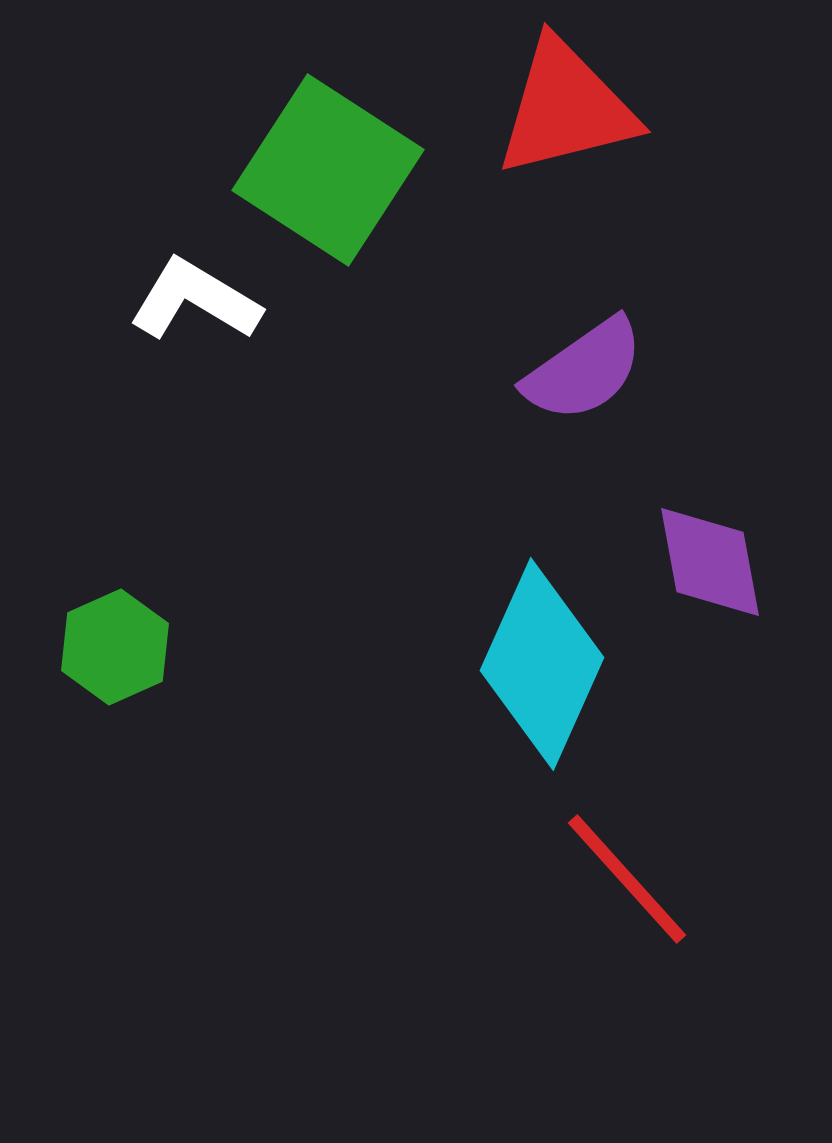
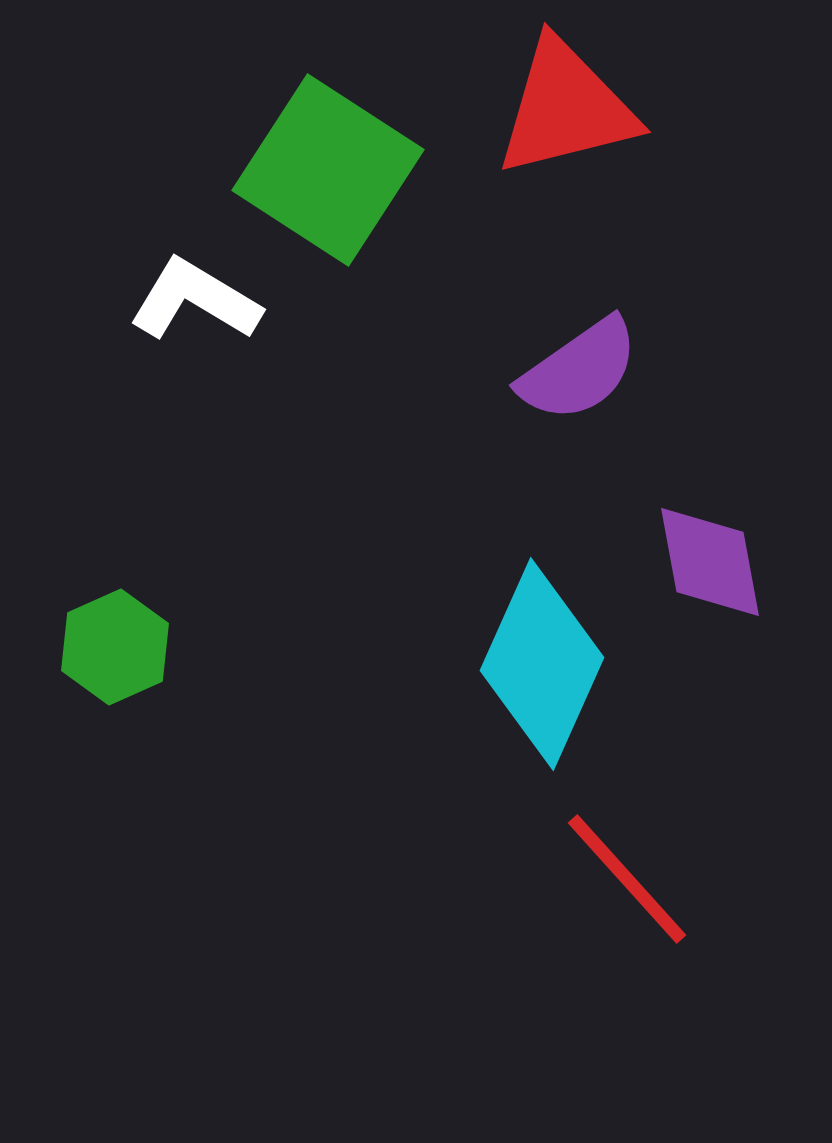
purple semicircle: moved 5 px left
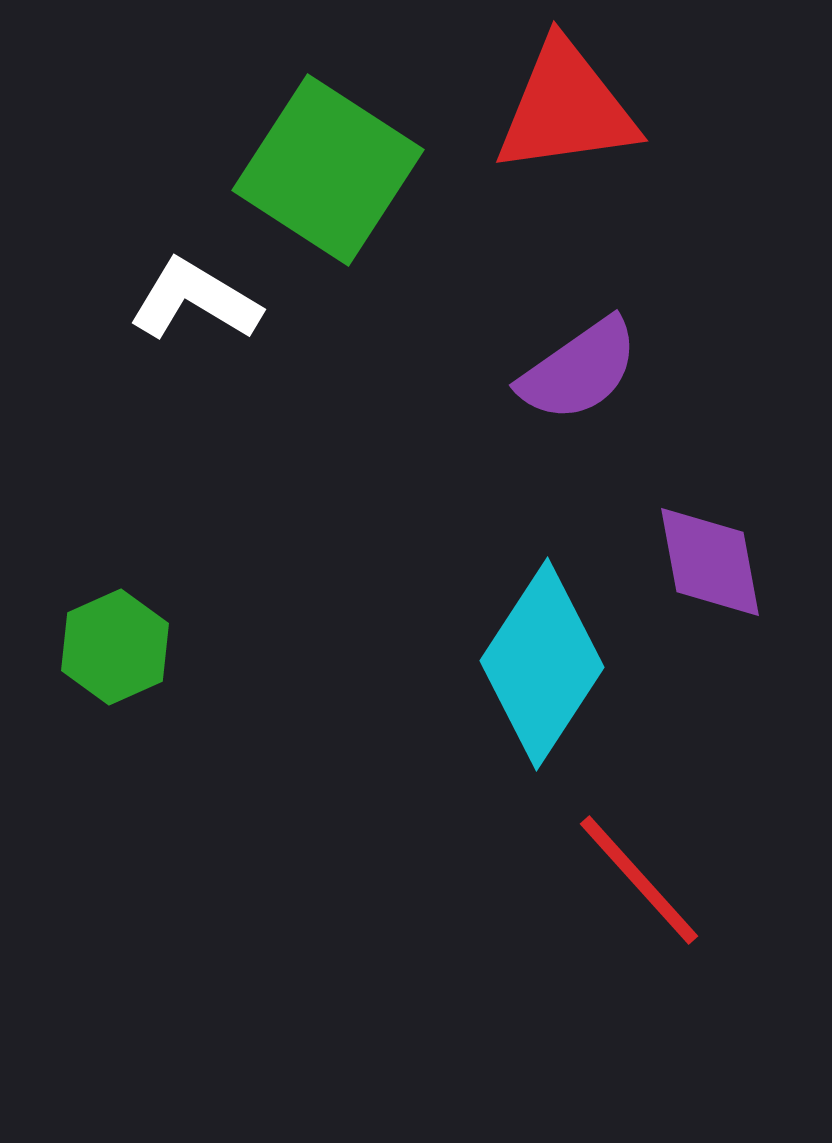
red triangle: rotated 6 degrees clockwise
cyan diamond: rotated 9 degrees clockwise
red line: moved 12 px right, 1 px down
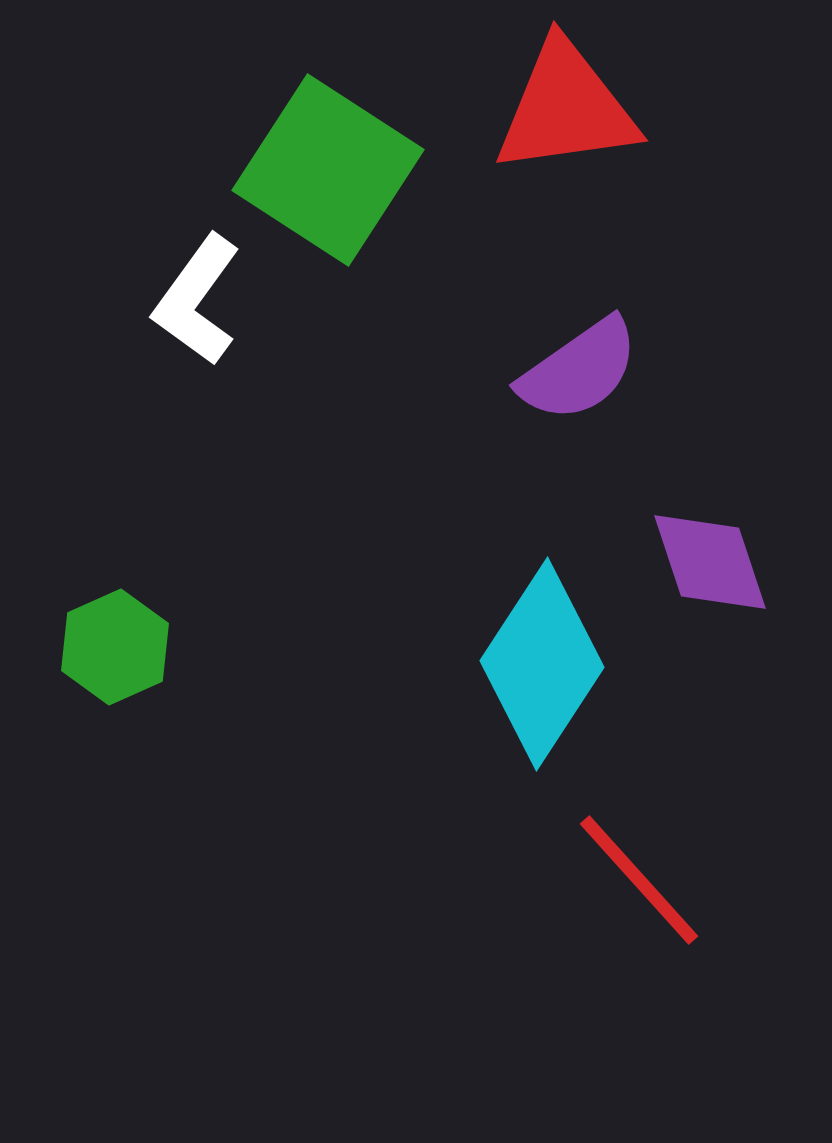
white L-shape: moved 2 px right; rotated 85 degrees counterclockwise
purple diamond: rotated 8 degrees counterclockwise
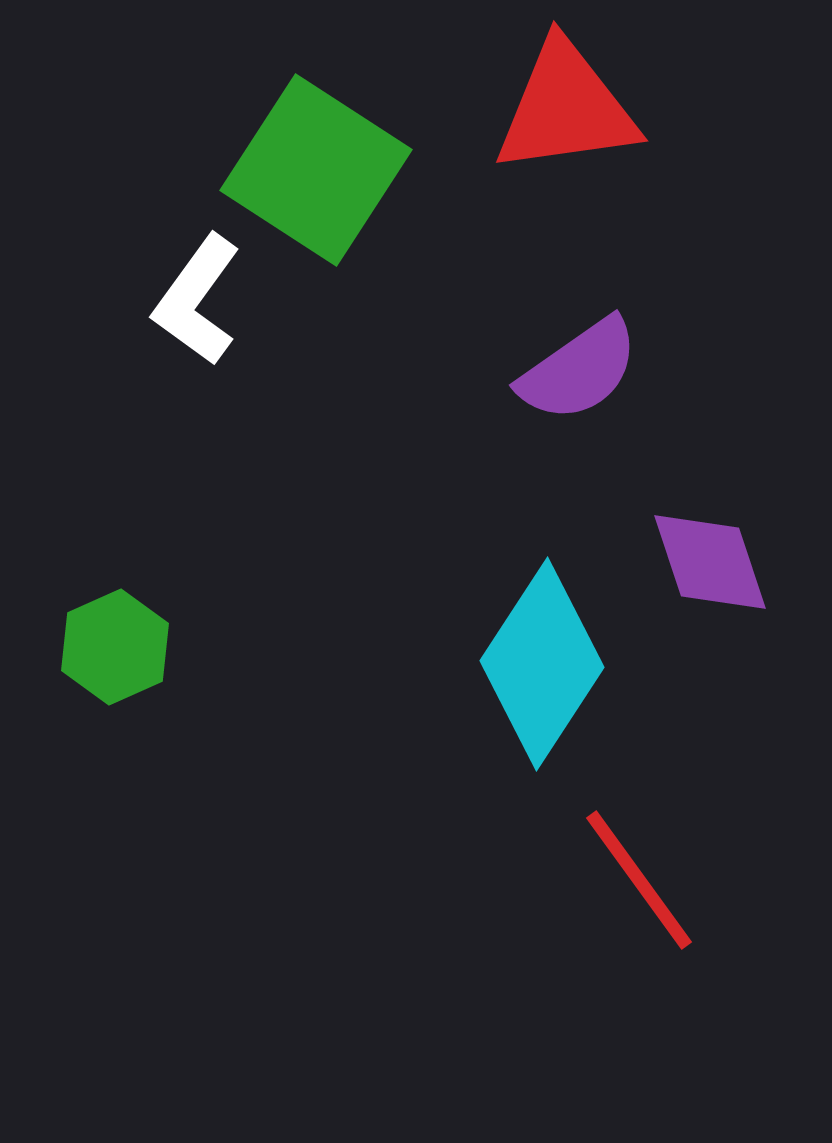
green square: moved 12 px left
red line: rotated 6 degrees clockwise
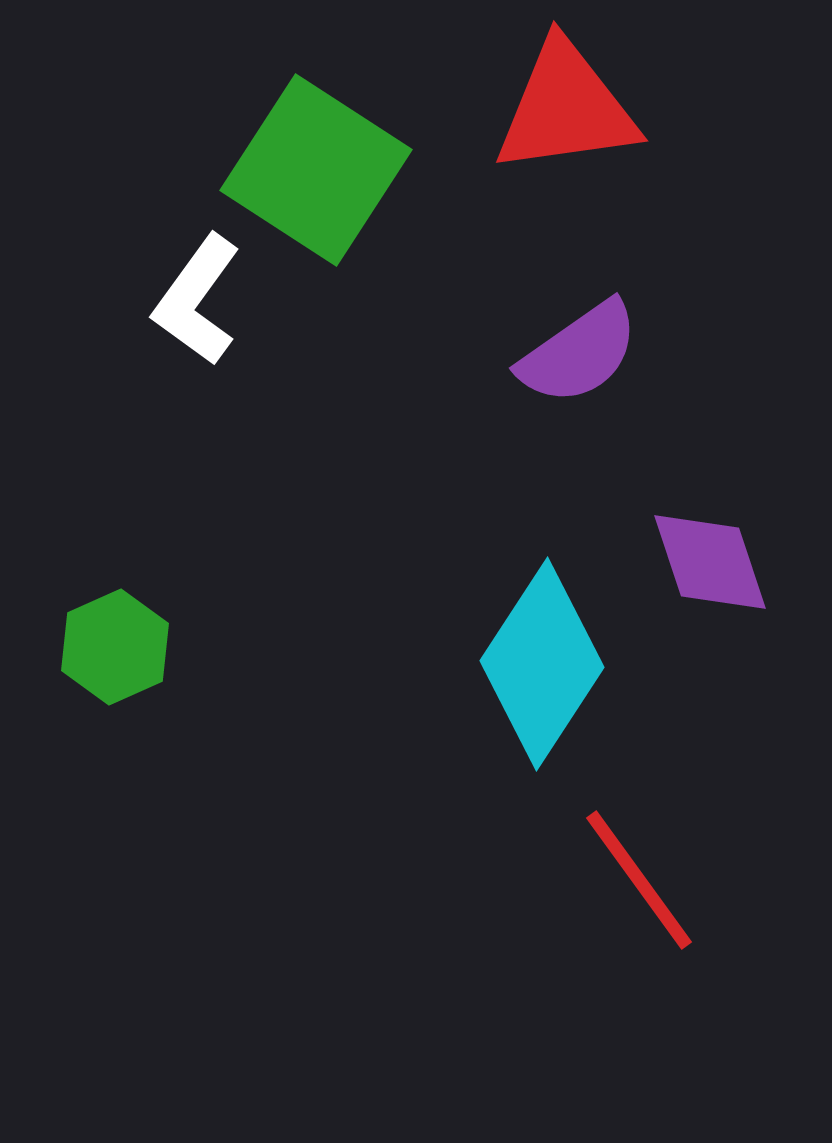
purple semicircle: moved 17 px up
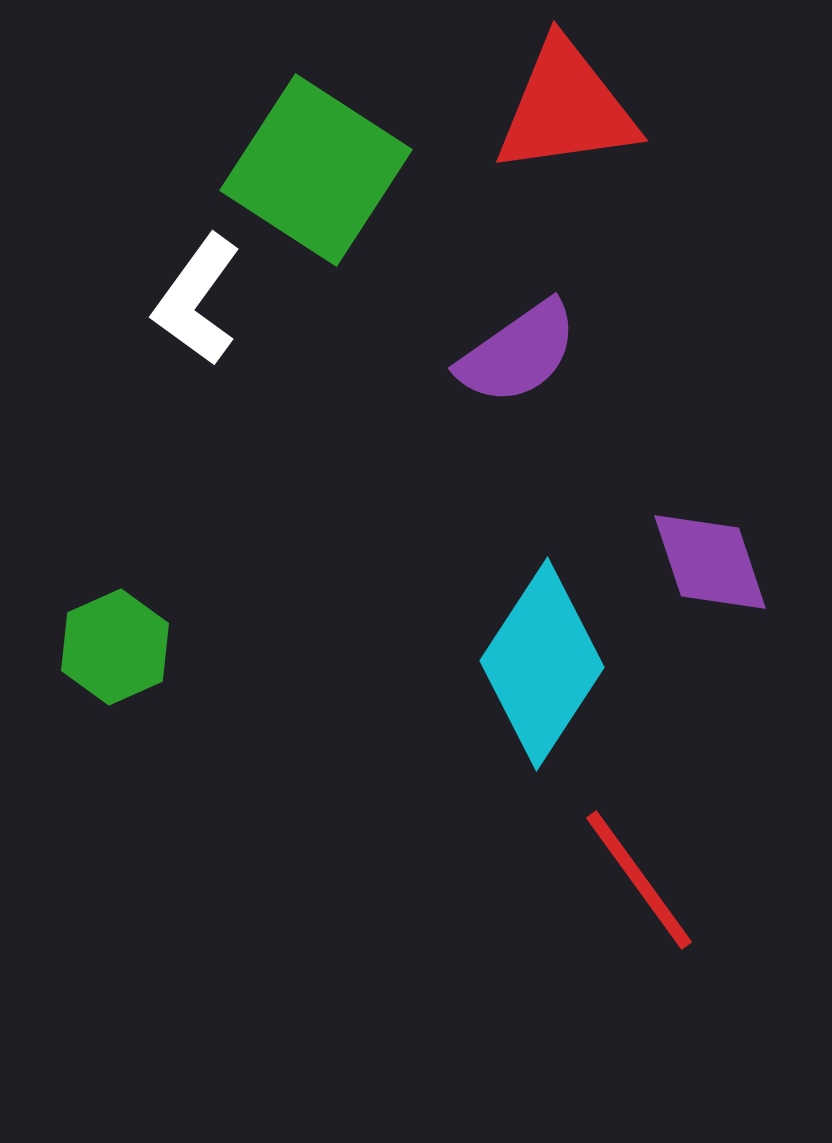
purple semicircle: moved 61 px left
